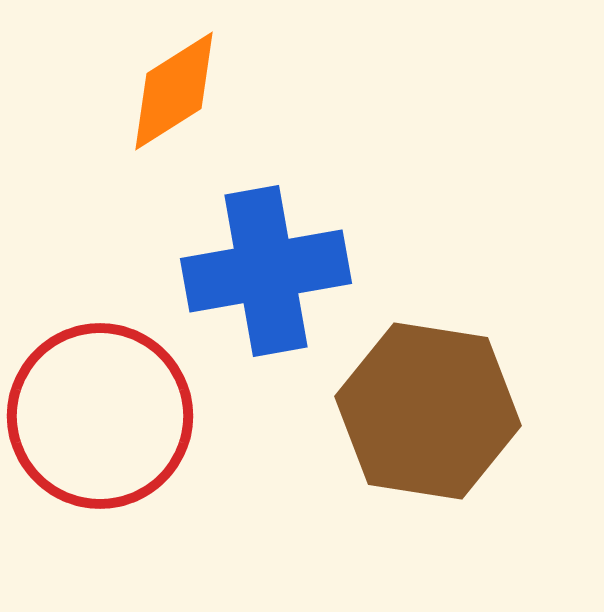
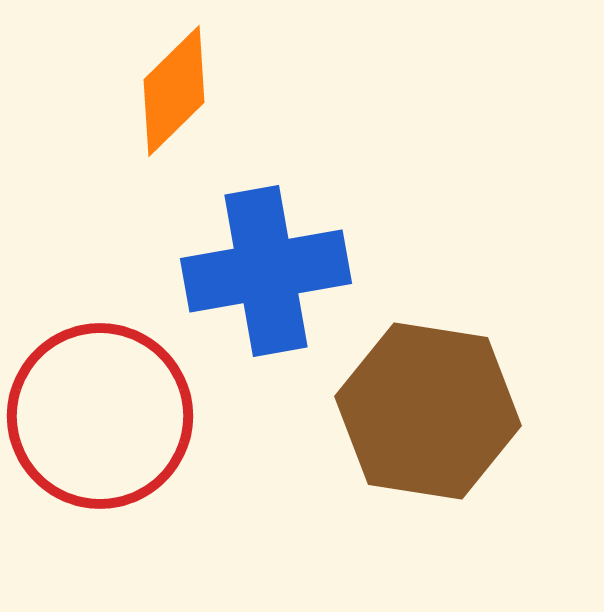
orange diamond: rotated 12 degrees counterclockwise
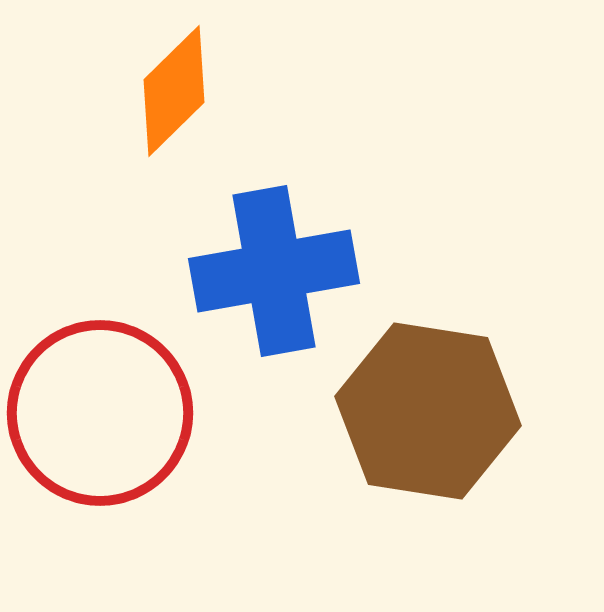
blue cross: moved 8 px right
red circle: moved 3 px up
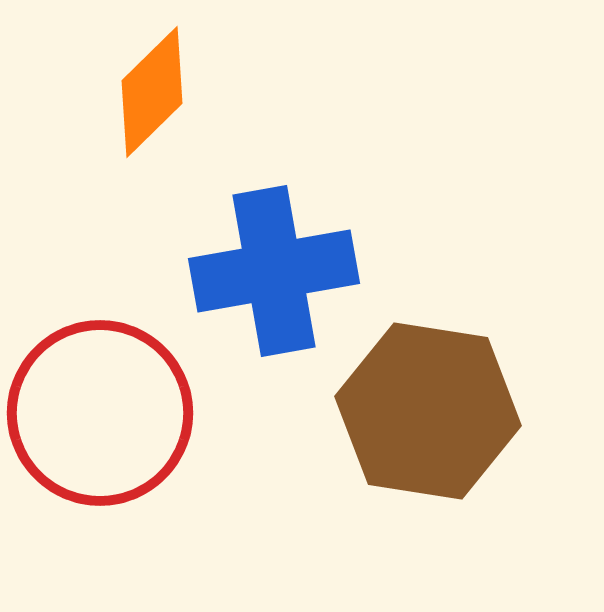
orange diamond: moved 22 px left, 1 px down
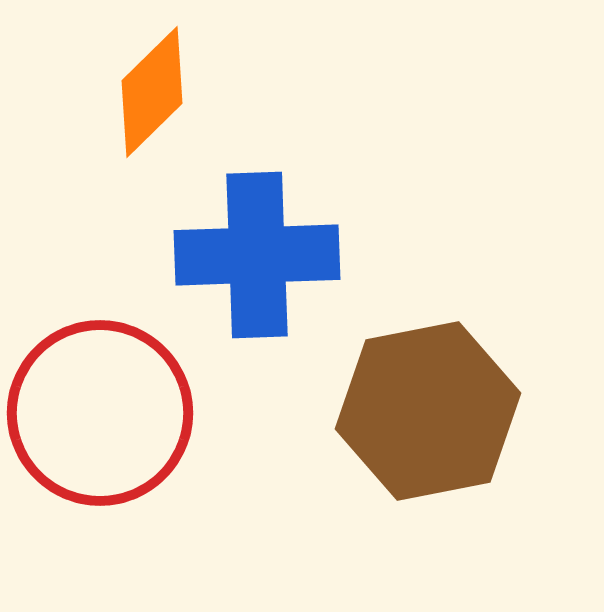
blue cross: moved 17 px left, 16 px up; rotated 8 degrees clockwise
brown hexagon: rotated 20 degrees counterclockwise
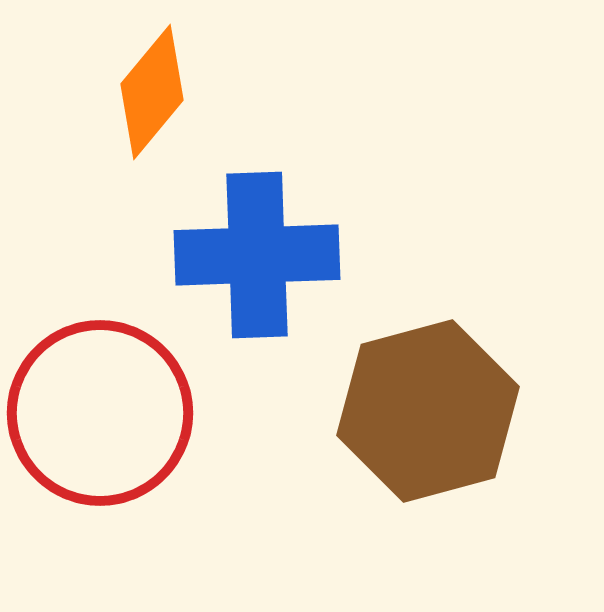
orange diamond: rotated 6 degrees counterclockwise
brown hexagon: rotated 4 degrees counterclockwise
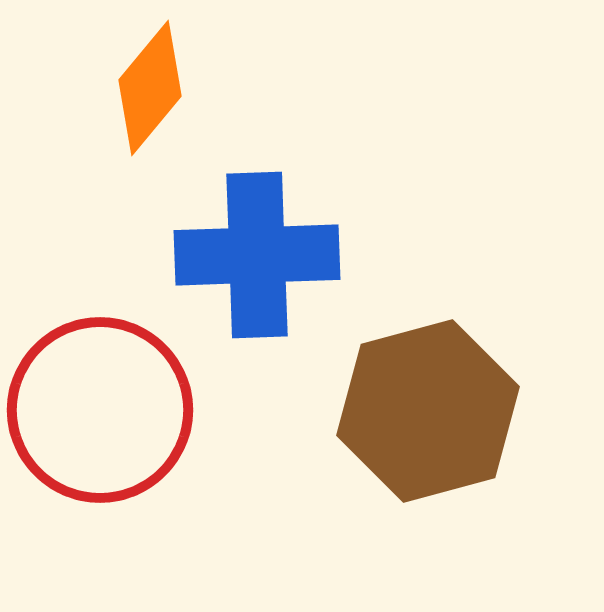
orange diamond: moved 2 px left, 4 px up
red circle: moved 3 px up
